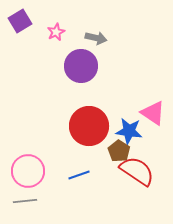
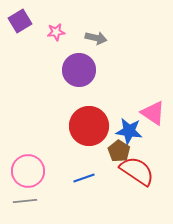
pink star: rotated 18 degrees clockwise
purple circle: moved 2 px left, 4 px down
blue line: moved 5 px right, 3 px down
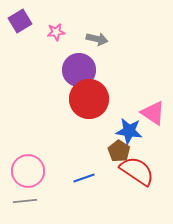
gray arrow: moved 1 px right, 1 px down
red circle: moved 27 px up
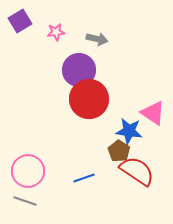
gray line: rotated 25 degrees clockwise
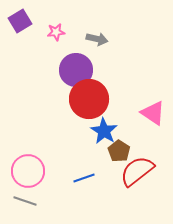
purple circle: moved 3 px left
blue star: moved 25 px left; rotated 24 degrees clockwise
red semicircle: rotated 72 degrees counterclockwise
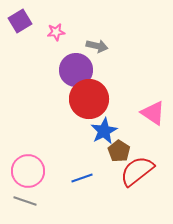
gray arrow: moved 7 px down
blue star: rotated 12 degrees clockwise
blue line: moved 2 px left
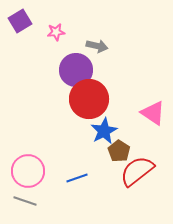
blue line: moved 5 px left
